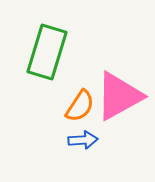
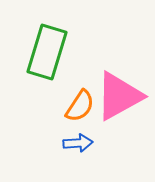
blue arrow: moved 5 px left, 3 px down
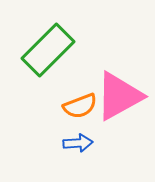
green rectangle: moved 1 px right, 2 px up; rotated 28 degrees clockwise
orange semicircle: rotated 36 degrees clockwise
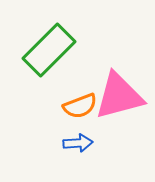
green rectangle: moved 1 px right
pink triangle: rotated 14 degrees clockwise
